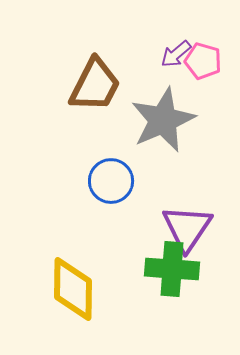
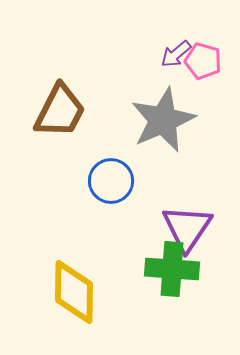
brown trapezoid: moved 35 px left, 26 px down
yellow diamond: moved 1 px right, 3 px down
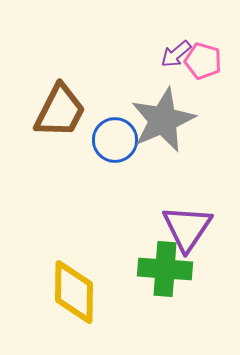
blue circle: moved 4 px right, 41 px up
green cross: moved 7 px left
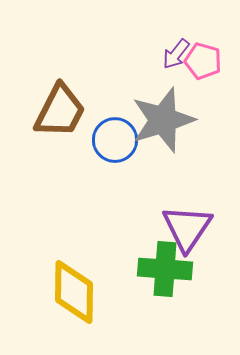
purple arrow: rotated 12 degrees counterclockwise
gray star: rotated 6 degrees clockwise
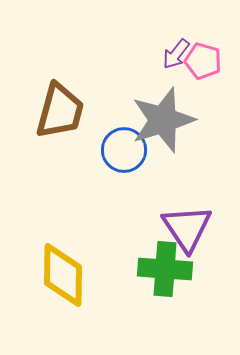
brown trapezoid: rotated 12 degrees counterclockwise
blue circle: moved 9 px right, 10 px down
purple triangle: rotated 8 degrees counterclockwise
yellow diamond: moved 11 px left, 17 px up
